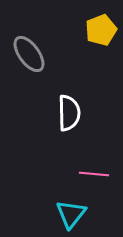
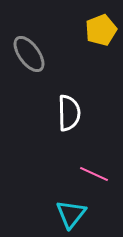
pink line: rotated 20 degrees clockwise
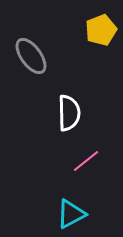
gray ellipse: moved 2 px right, 2 px down
pink line: moved 8 px left, 13 px up; rotated 64 degrees counterclockwise
cyan triangle: rotated 24 degrees clockwise
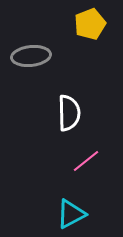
yellow pentagon: moved 11 px left, 6 px up
gray ellipse: rotated 60 degrees counterclockwise
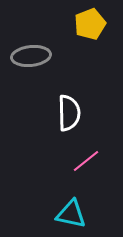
cyan triangle: rotated 40 degrees clockwise
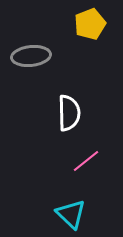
cyan triangle: rotated 32 degrees clockwise
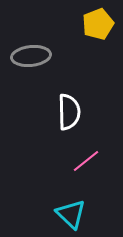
yellow pentagon: moved 8 px right
white semicircle: moved 1 px up
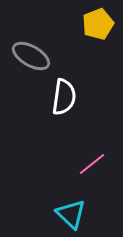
gray ellipse: rotated 36 degrees clockwise
white semicircle: moved 5 px left, 15 px up; rotated 9 degrees clockwise
pink line: moved 6 px right, 3 px down
